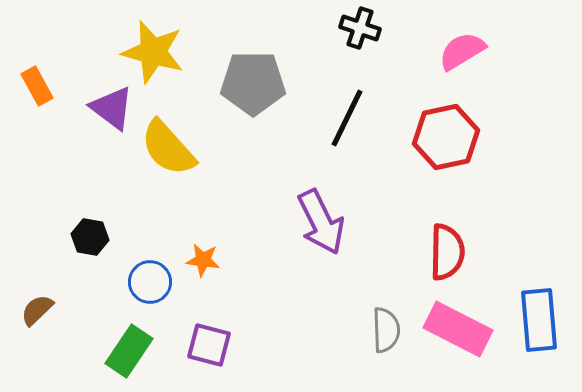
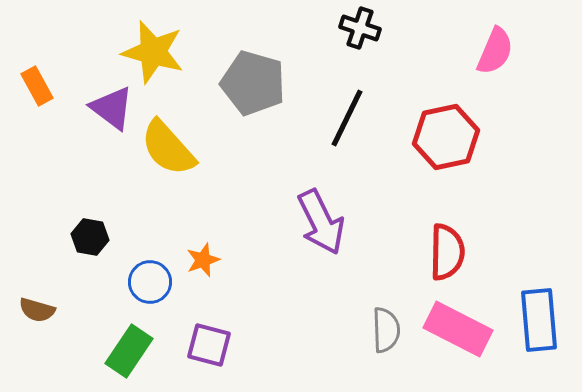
pink semicircle: moved 33 px right; rotated 144 degrees clockwise
gray pentagon: rotated 16 degrees clockwise
orange star: rotated 28 degrees counterclockwise
brown semicircle: rotated 120 degrees counterclockwise
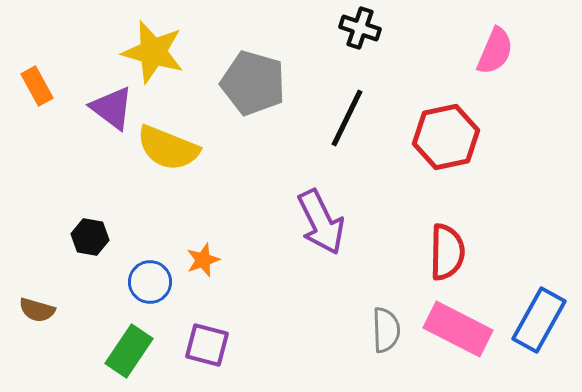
yellow semicircle: rotated 26 degrees counterclockwise
blue rectangle: rotated 34 degrees clockwise
purple square: moved 2 px left
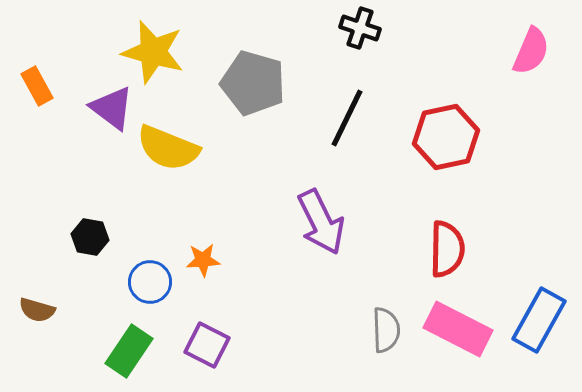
pink semicircle: moved 36 px right
red semicircle: moved 3 px up
orange star: rotated 16 degrees clockwise
purple square: rotated 12 degrees clockwise
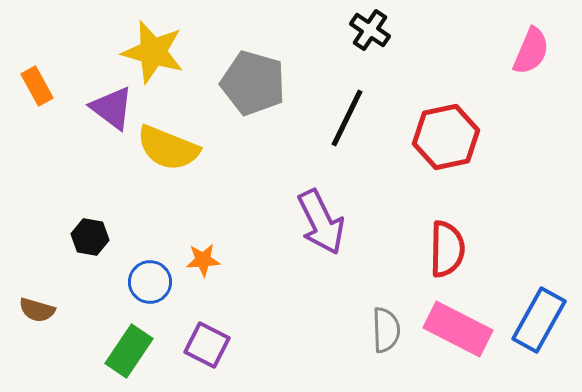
black cross: moved 10 px right, 2 px down; rotated 15 degrees clockwise
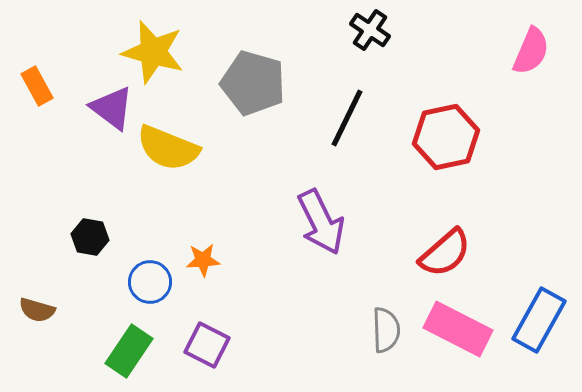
red semicircle: moved 2 px left, 4 px down; rotated 48 degrees clockwise
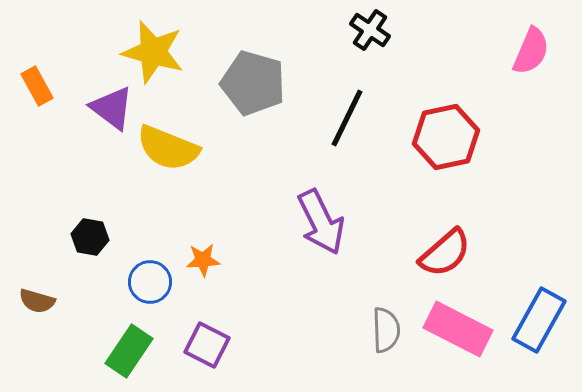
brown semicircle: moved 9 px up
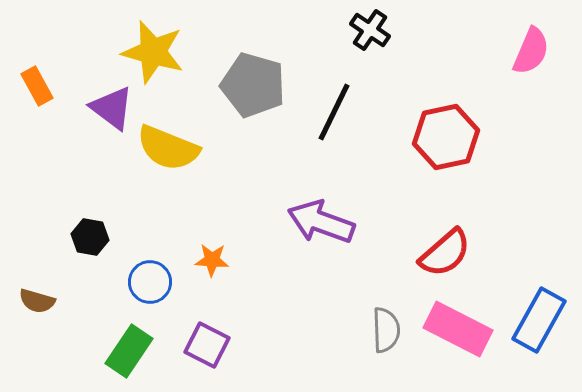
gray pentagon: moved 2 px down
black line: moved 13 px left, 6 px up
purple arrow: rotated 136 degrees clockwise
orange star: moved 9 px right; rotated 8 degrees clockwise
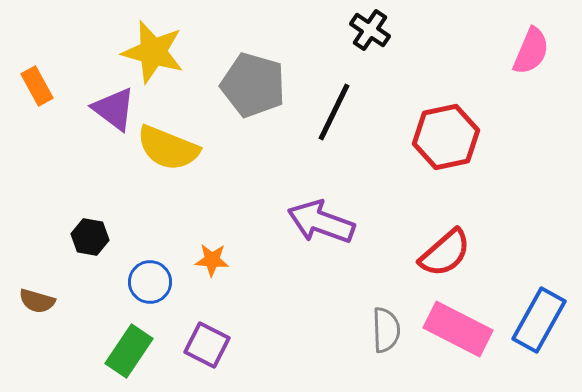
purple triangle: moved 2 px right, 1 px down
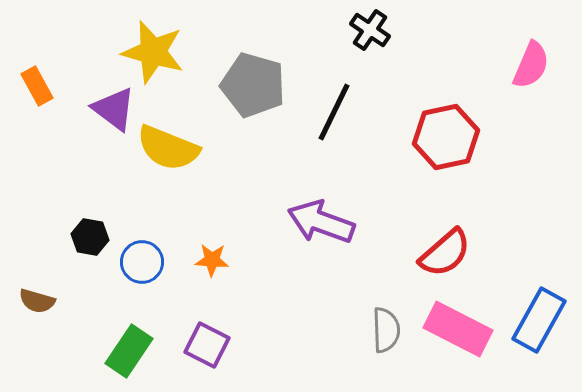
pink semicircle: moved 14 px down
blue circle: moved 8 px left, 20 px up
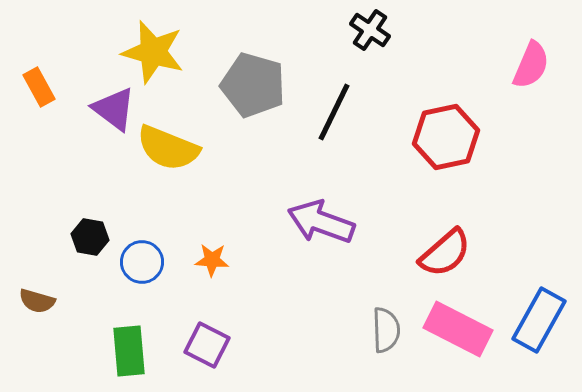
orange rectangle: moved 2 px right, 1 px down
green rectangle: rotated 39 degrees counterclockwise
